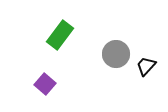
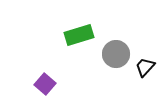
green rectangle: moved 19 px right; rotated 36 degrees clockwise
black trapezoid: moved 1 px left, 1 px down
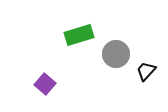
black trapezoid: moved 1 px right, 4 px down
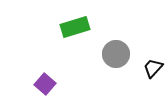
green rectangle: moved 4 px left, 8 px up
black trapezoid: moved 7 px right, 3 px up
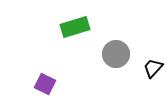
purple square: rotated 15 degrees counterclockwise
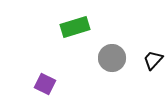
gray circle: moved 4 px left, 4 px down
black trapezoid: moved 8 px up
